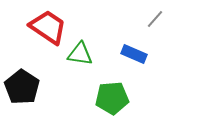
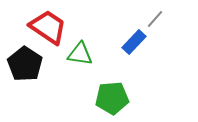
blue rectangle: moved 12 px up; rotated 70 degrees counterclockwise
black pentagon: moved 3 px right, 23 px up
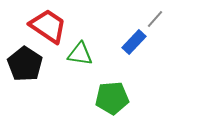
red trapezoid: moved 1 px up
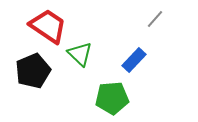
blue rectangle: moved 18 px down
green triangle: rotated 36 degrees clockwise
black pentagon: moved 8 px right, 7 px down; rotated 16 degrees clockwise
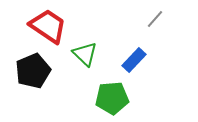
green triangle: moved 5 px right
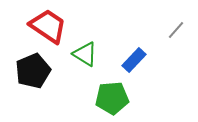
gray line: moved 21 px right, 11 px down
green triangle: rotated 12 degrees counterclockwise
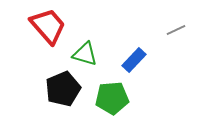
red trapezoid: rotated 15 degrees clockwise
gray line: rotated 24 degrees clockwise
green triangle: rotated 16 degrees counterclockwise
black pentagon: moved 30 px right, 18 px down
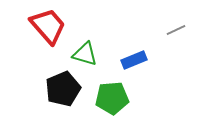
blue rectangle: rotated 25 degrees clockwise
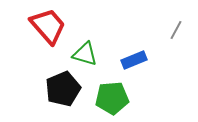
gray line: rotated 36 degrees counterclockwise
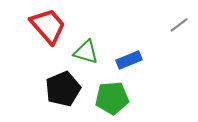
gray line: moved 3 px right, 5 px up; rotated 24 degrees clockwise
green triangle: moved 1 px right, 2 px up
blue rectangle: moved 5 px left
